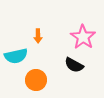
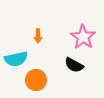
cyan semicircle: moved 3 px down
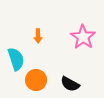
cyan semicircle: rotated 95 degrees counterclockwise
black semicircle: moved 4 px left, 19 px down
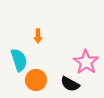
pink star: moved 3 px right, 25 px down
cyan semicircle: moved 3 px right, 1 px down
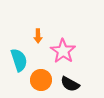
pink star: moved 23 px left, 11 px up
orange circle: moved 5 px right
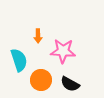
pink star: rotated 30 degrees counterclockwise
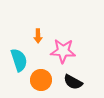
black semicircle: moved 3 px right, 2 px up
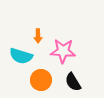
cyan semicircle: moved 2 px right, 4 px up; rotated 125 degrees clockwise
black semicircle: rotated 30 degrees clockwise
